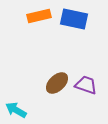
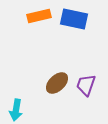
purple trapezoid: rotated 90 degrees counterclockwise
cyan arrow: rotated 110 degrees counterclockwise
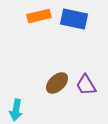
purple trapezoid: rotated 50 degrees counterclockwise
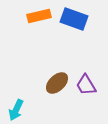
blue rectangle: rotated 8 degrees clockwise
cyan arrow: rotated 15 degrees clockwise
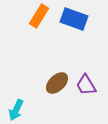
orange rectangle: rotated 45 degrees counterclockwise
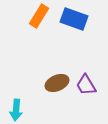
brown ellipse: rotated 20 degrees clockwise
cyan arrow: rotated 20 degrees counterclockwise
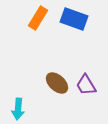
orange rectangle: moved 1 px left, 2 px down
brown ellipse: rotated 65 degrees clockwise
cyan arrow: moved 2 px right, 1 px up
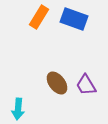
orange rectangle: moved 1 px right, 1 px up
brown ellipse: rotated 10 degrees clockwise
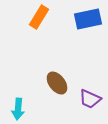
blue rectangle: moved 14 px right; rotated 32 degrees counterclockwise
purple trapezoid: moved 4 px right, 14 px down; rotated 35 degrees counterclockwise
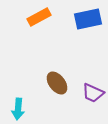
orange rectangle: rotated 30 degrees clockwise
purple trapezoid: moved 3 px right, 6 px up
